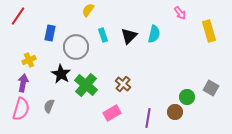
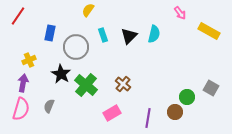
yellow rectangle: rotated 45 degrees counterclockwise
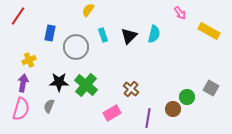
black star: moved 2 px left, 8 px down; rotated 30 degrees counterclockwise
brown cross: moved 8 px right, 5 px down
brown circle: moved 2 px left, 3 px up
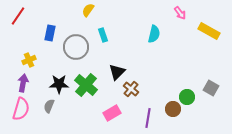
black triangle: moved 12 px left, 36 px down
black star: moved 2 px down
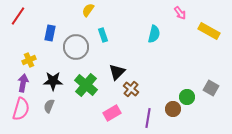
black star: moved 6 px left, 3 px up
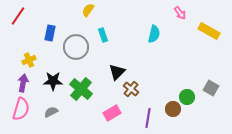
green cross: moved 5 px left, 4 px down
gray semicircle: moved 2 px right, 6 px down; rotated 40 degrees clockwise
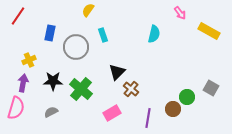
pink semicircle: moved 5 px left, 1 px up
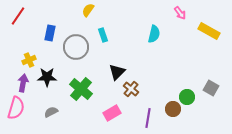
black star: moved 6 px left, 4 px up
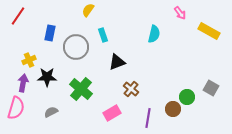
black triangle: moved 10 px up; rotated 24 degrees clockwise
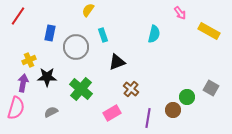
brown circle: moved 1 px down
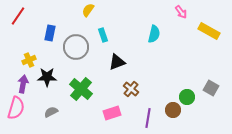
pink arrow: moved 1 px right, 1 px up
purple arrow: moved 1 px down
pink rectangle: rotated 12 degrees clockwise
